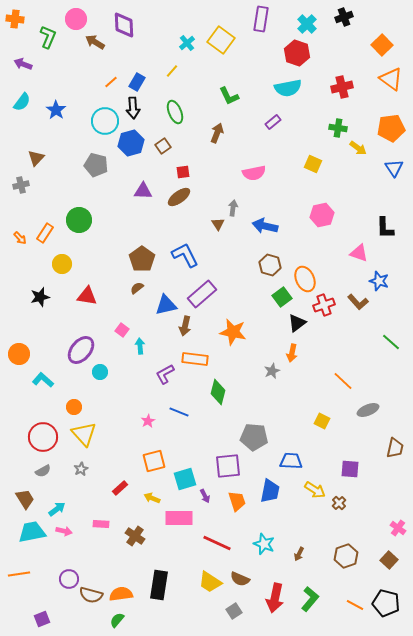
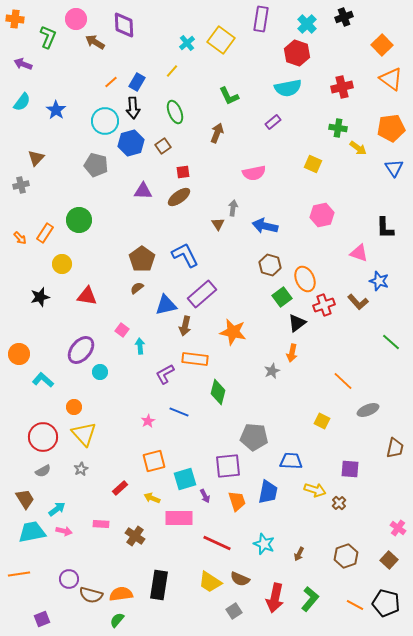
yellow arrow at (315, 490): rotated 15 degrees counterclockwise
blue trapezoid at (270, 491): moved 2 px left, 1 px down
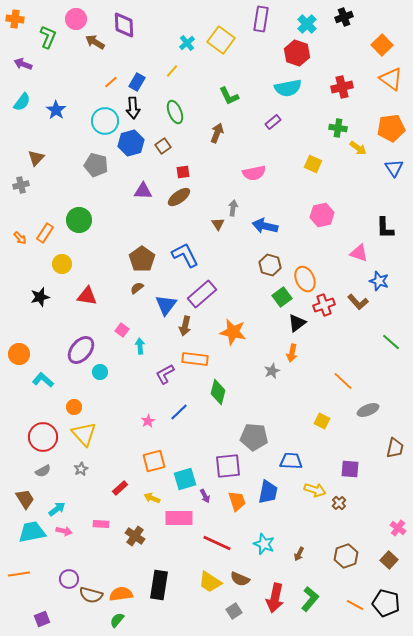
blue triangle at (166, 305): rotated 40 degrees counterclockwise
blue line at (179, 412): rotated 66 degrees counterclockwise
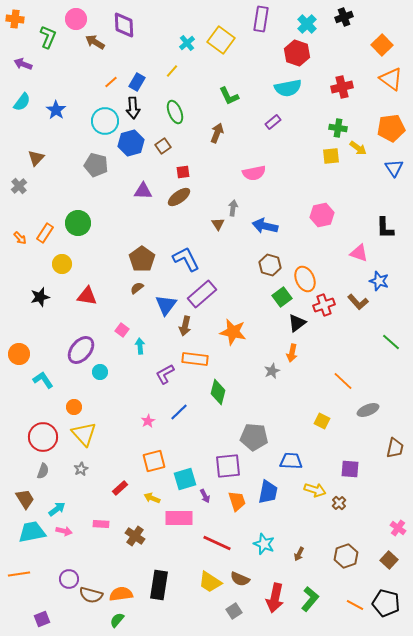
yellow square at (313, 164): moved 18 px right, 8 px up; rotated 30 degrees counterclockwise
gray cross at (21, 185): moved 2 px left, 1 px down; rotated 28 degrees counterclockwise
green circle at (79, 220): moved 1 px left, 3 px down
blue L-shape at (185, 255): moved 1 px right, 4 px down
cyan L-shape at (43, 380): rotated 15 degrees clockwise
gray semicircle at (43, 471): rotated 42 degrees counterclockwise
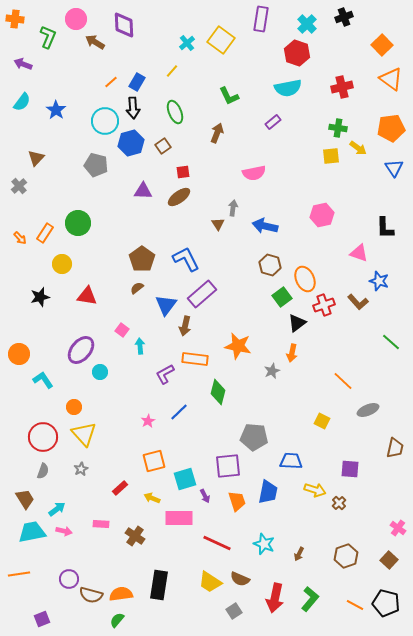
orange star at (233, 332): moved 5 px right, 14 px down
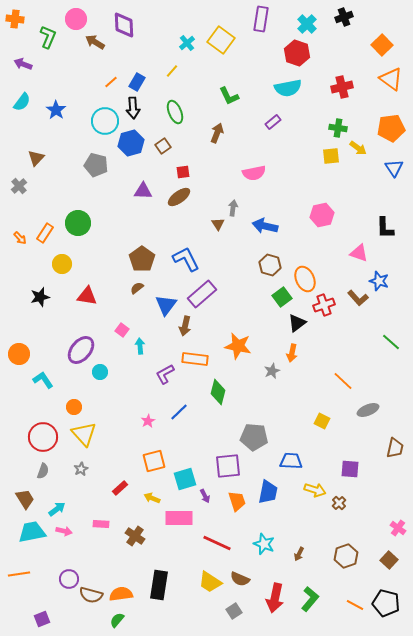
brown L-shape at (358, 302): moved 4 px up
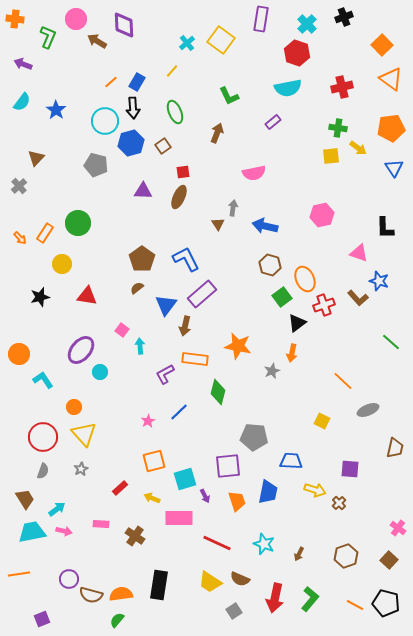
brown arrow at (95, 42): moved 2 px right, 1 px up
brown ellipse at (179, 197): rotated 30 degrees counterclockwise
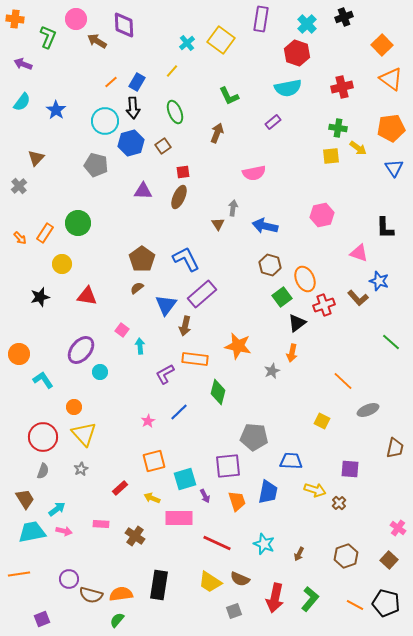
gray square at (234, 611): rotated 14 degrees clockwise
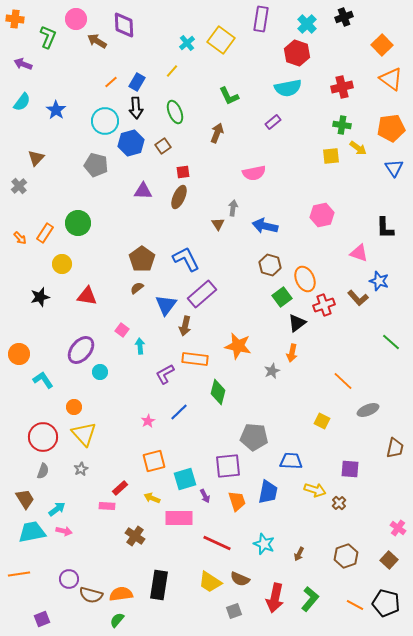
black arrow at (133, 108): moved 3 px right
green cross at (338, 128): moved 4 px right, 3 px up
pink rectangle at (101, 524): moved 6 px right, 18 px up
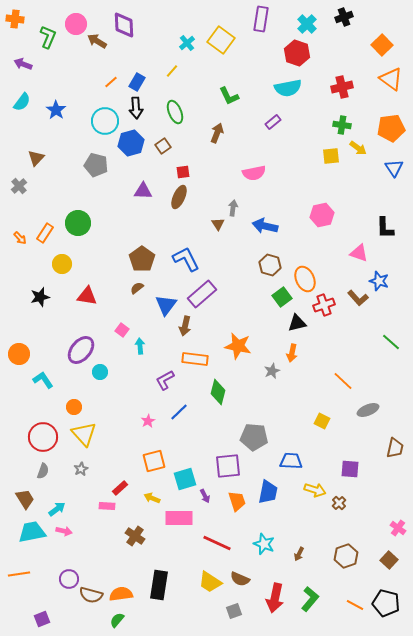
pink circle at (76, 19): moved 5 px down
black triangle at (297, 323): rotated 24 degrees clockwise
purple L-shape at (165, 374): moved 6 px down
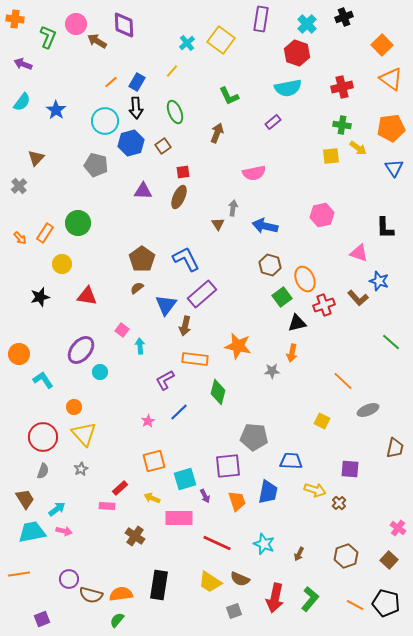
gray star at (272, 371): rotated 21 degrees clockwise
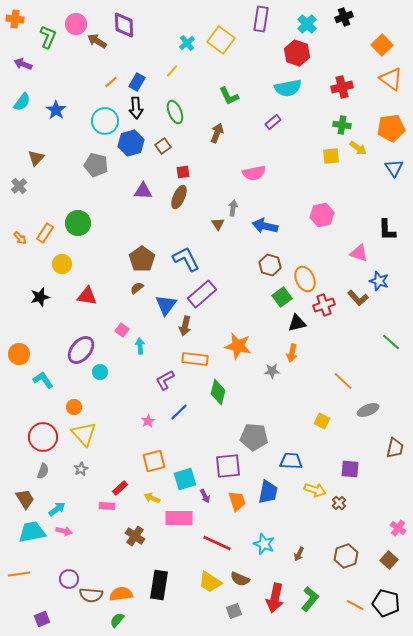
black L-shape at (385, 228): moved 2 px right, 2 px down
brown semicircle at (91, 595): rotated 10 degrees counterclockwise
